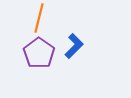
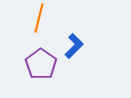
purple pentagon: moved 2 px right, 11 px down
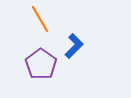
orange line: moved 1 px right, 1 px down; rotated 44 degrees counterclockwise
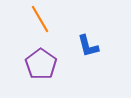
blue L-shape: moved 14 px right; rotated 120 degrees clockwise
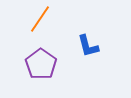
orange line: rotated 64 degrees clockwise
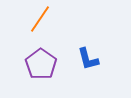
blue L-shape: moved 13 px down
